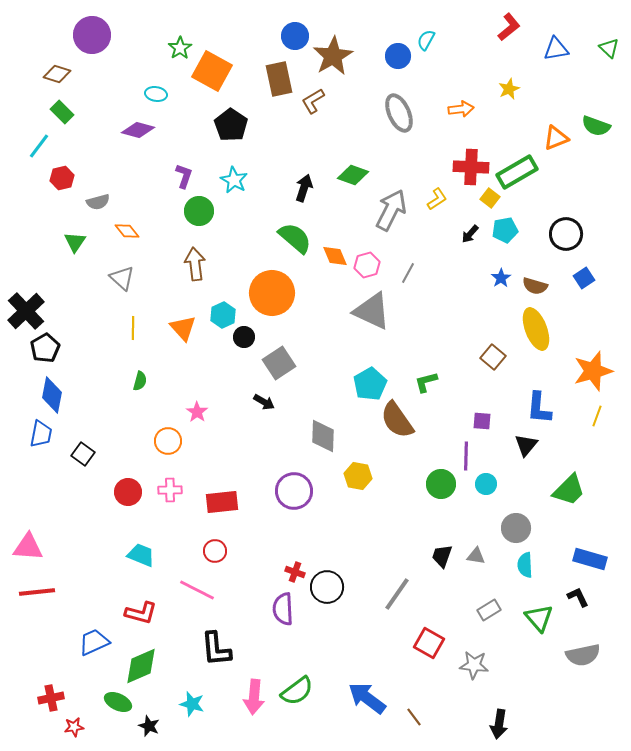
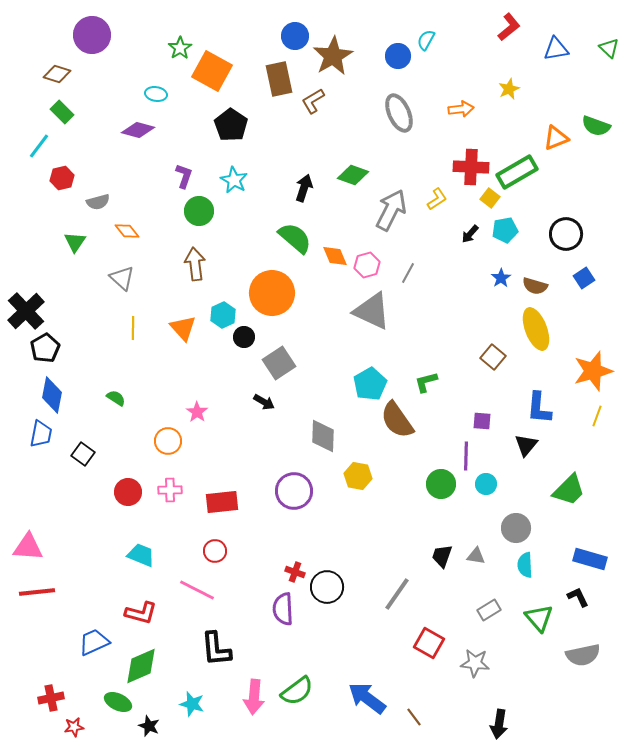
green semicircle at (140, 381): moved 24 px left, 17 px down; rotated 72 degrees counterclockwise
gray star at (474, 665): moved 1 px right, 2 px up
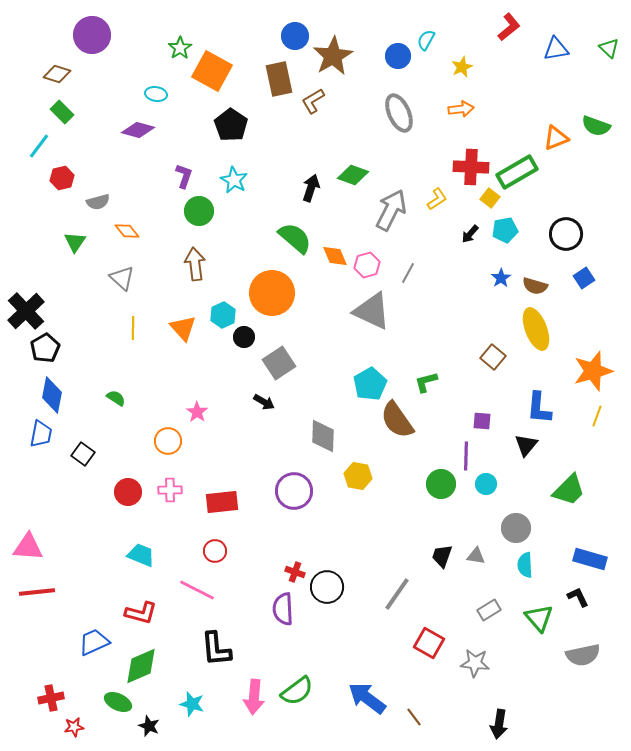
yellow star at (509, 89): moved 47 px left, 22 px up
black arrow at (304, 188): moved 7 px right
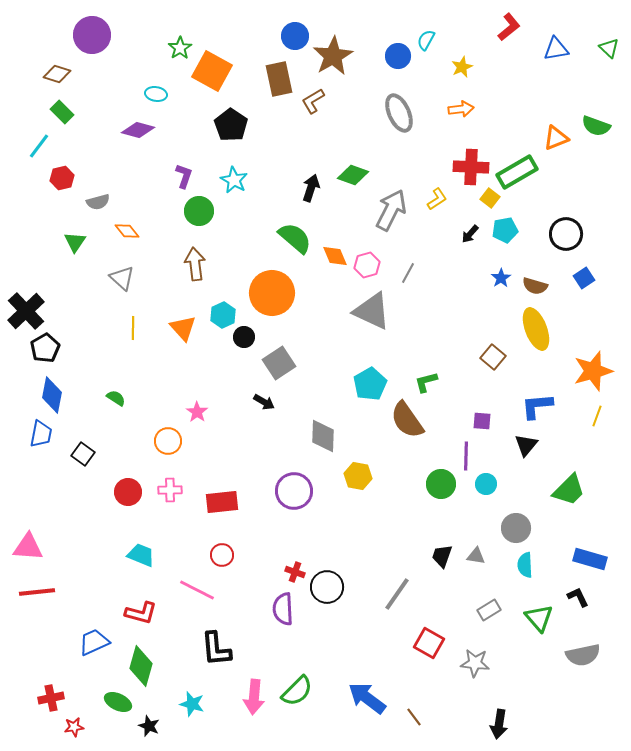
blue L-shape at (539, 408): moved 2 px left, 2 px up; rotated 80 degrees clockwise
brown semicircle at (397, 420): moved 10 px right
red circle at (215, 551): moved 7 px right, 4 px down
green diamond at (141, 666): rotated 51 degrees counterclockwise
green semicircle at (297, 691): rotated 8 degrees counterclockwise
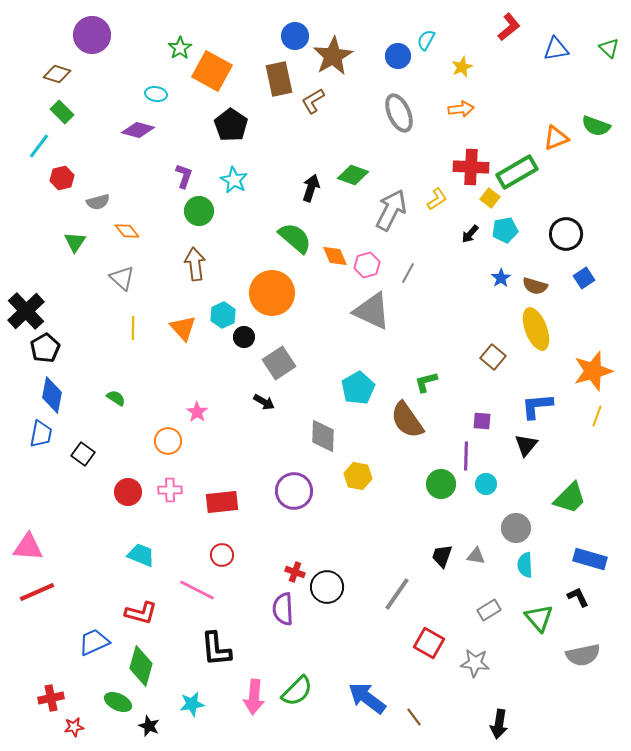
cyan pentagon at (370, 384): moved 12 px left, 4 px down
green trapezoid at (569, 490): moved 1 px right, 8 px down
red line at (37, 592): rotated 18 degrees counterclockwise
cyan star at (192, 704): rotated 25 degrees counterclockwise
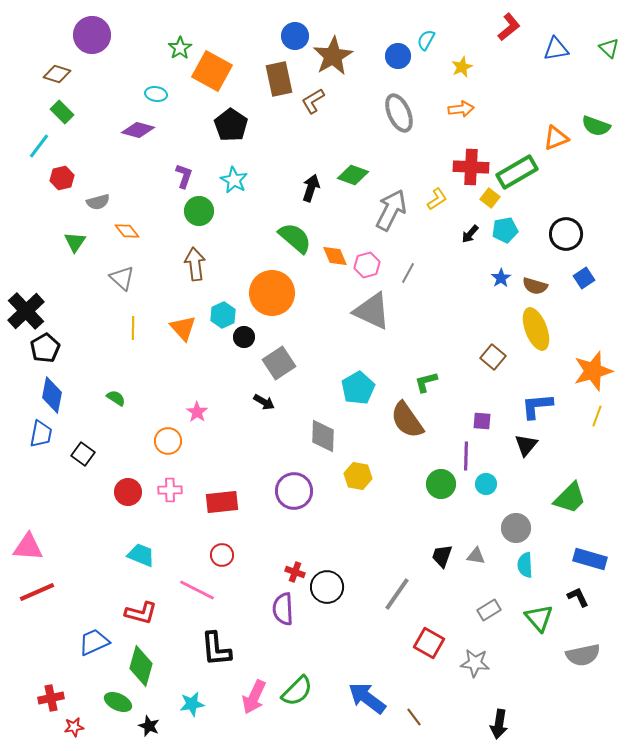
pink arrow at (254, 697): rotated 20 degrees clockwise
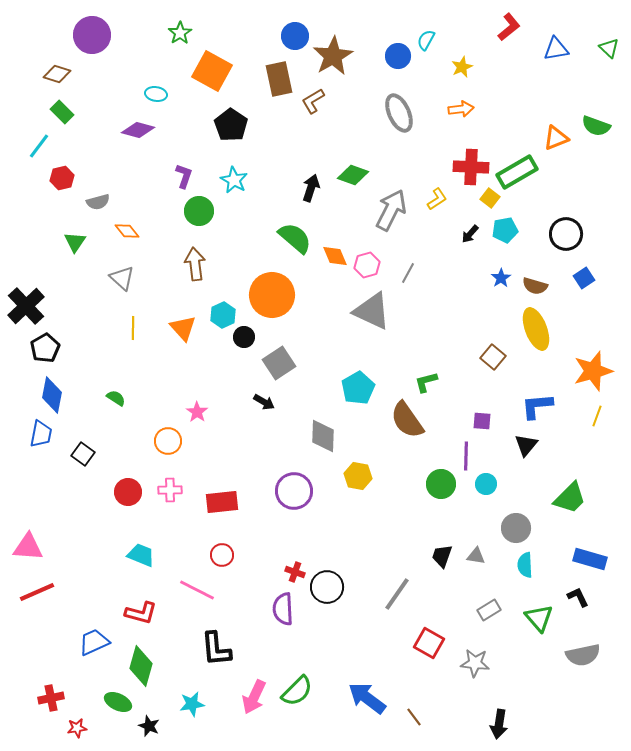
green star at (180, 48): moved 15 px up
orange circle at (272, 293): moved 2 px down
black cross at (26, 311): moved 5 px up
red star at (74, 727): moved 3 px right, 1 px down
